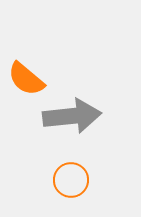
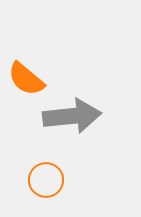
orange circle: moved 25 px left
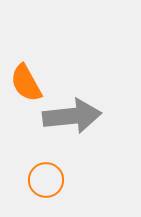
orange semicircle: moved 4 px down; rotated 21 degrees clockwise
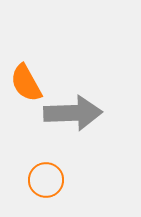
gray arrow: moved 1 px right, 3 px up; rotated 4 degrees clockwise
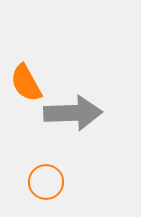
orange circle: moved 2 px down
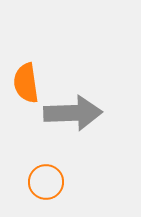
orange semicircle: rotated 21 degrees clockwise
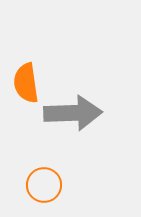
orange circle: moved 2 px left, 3 px down
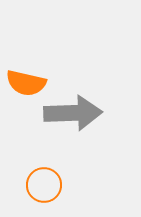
orange semicircle: rotated 69 degrees counterclockwise
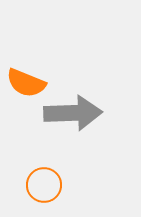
orange semicircle: rotated 9 degrees clockwise
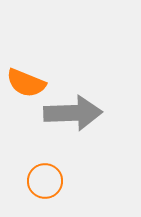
orange circle: moved 1 px right, 4 px up
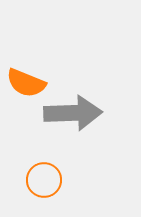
orange circle: moved 1 px left, 1 px up
